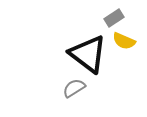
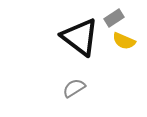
black triangle: moved 8 px left, 17 px up
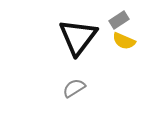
gray rectangle: moved 5 px right, 2 px down
black triangle: moved 2 px left; rotated 30 degrees clockwise
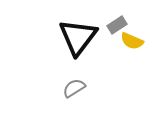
gray rectangle: moved 2 px left, 5 px down
yellow semicircle: moved 8 px right
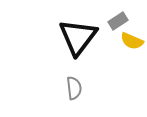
gray rectangle: moved 1 px right, 4 px up
gray semicircle: rotated 115 degrees clockwise
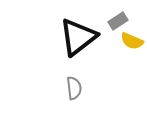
black triangle: rotated 15 degrees clockwise
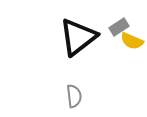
gray rectangle: moved 1 px right, 6 px down
gray semicircle: moved 8 px down
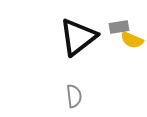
gray rectangle: rotated 24 degrees clockwise
yellow semicircle: moved 1 px up
